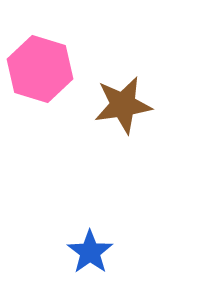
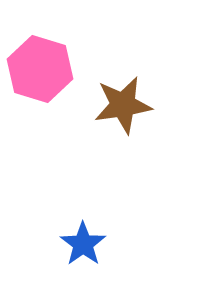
blue star: moved 7 px left, 8 px up
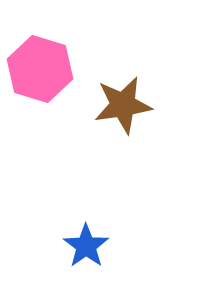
blue star: moved 3 px right, 2 px down
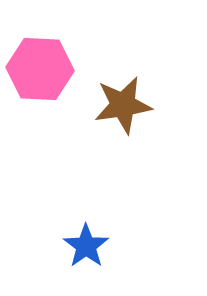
pink hexagon: rotated 14 degrees counterclockwise
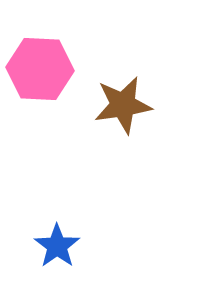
blue star: moved 29 px left
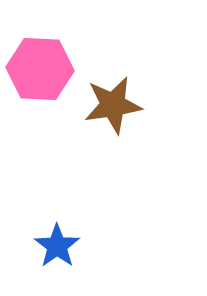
brown star: moved 10 px left
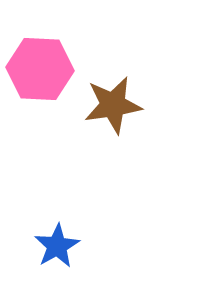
blue star: rotated 6 degrees clockwise
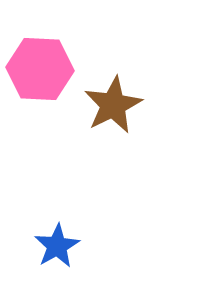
brown star: rotated 18 degrees counterclockwise
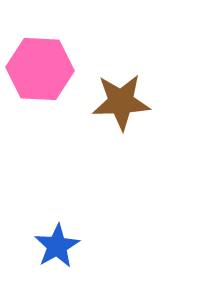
brown star: moved 8 px right, 3 px up; rotated 24 degrees clockwise
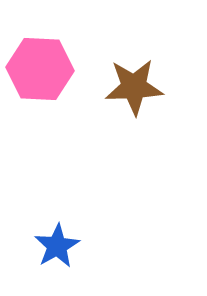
brown star: moved 13 px right, 15 px up
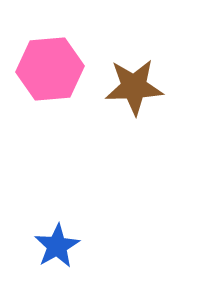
pink hexagon: moved 10 px right; rotated 8 degrees counterclockwise
